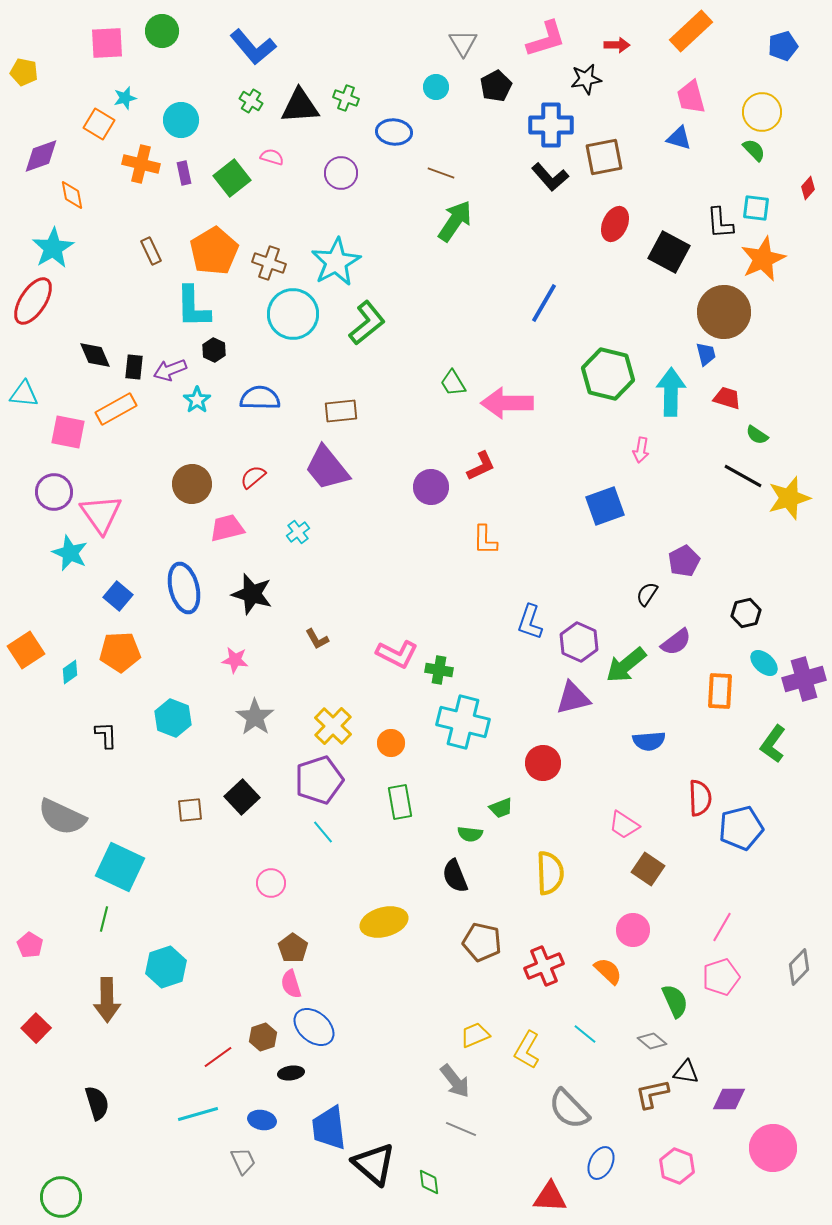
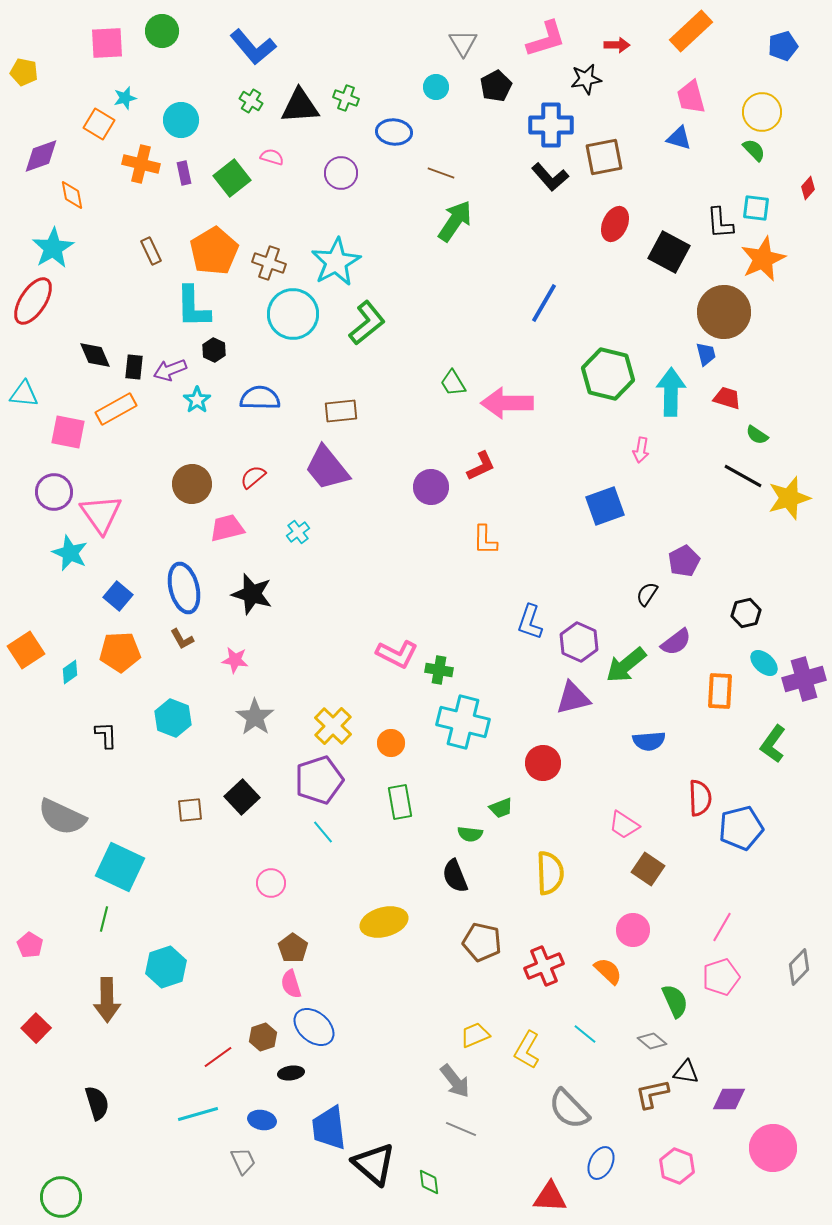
brown L-shape at (317, 639): moved 135 px left
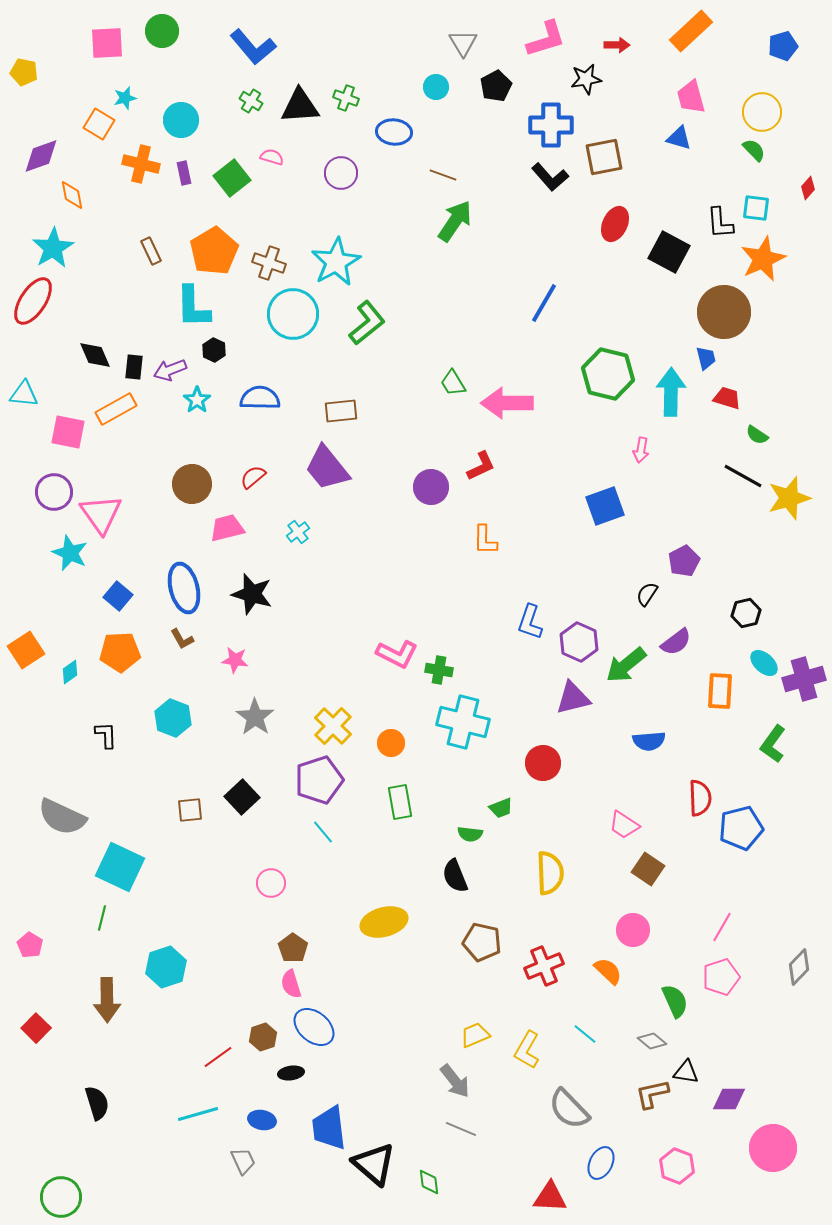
brown line at (441, 173): moved 2 px right, 2 px down
blue trapezoid at (706, 354): moved 4 px down
green line at (104, 919): moved 2 px left, 1 px up
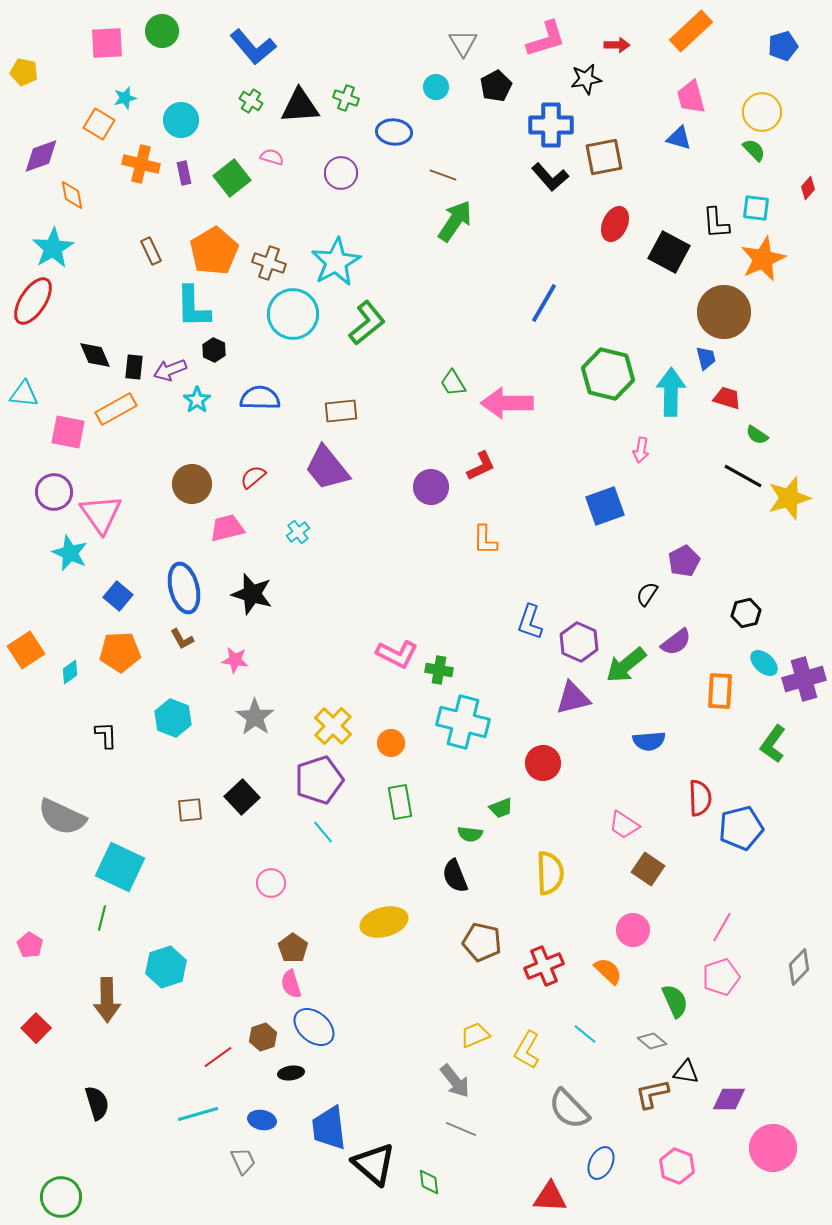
black L-shape at (720, 223): moved 4 px left
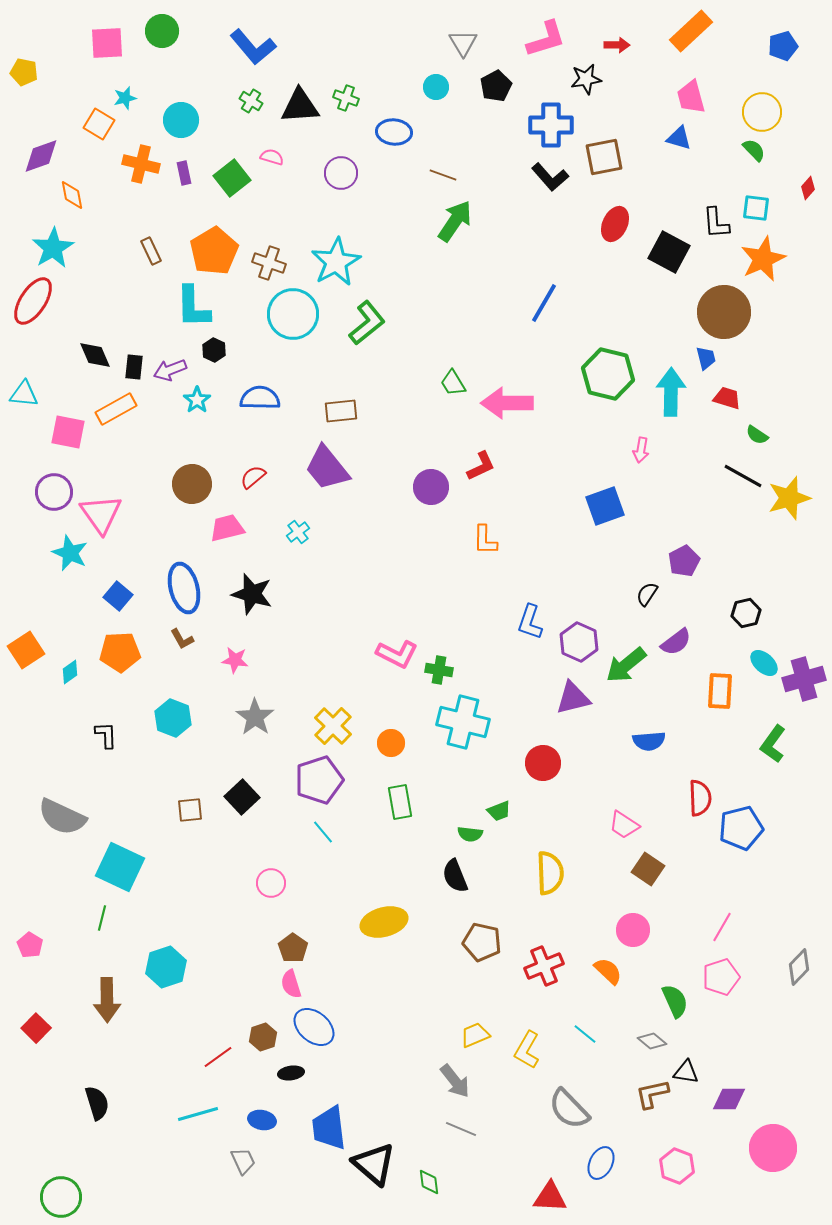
green trapezoid at (501, 808): moved 2 px left, 3 px down
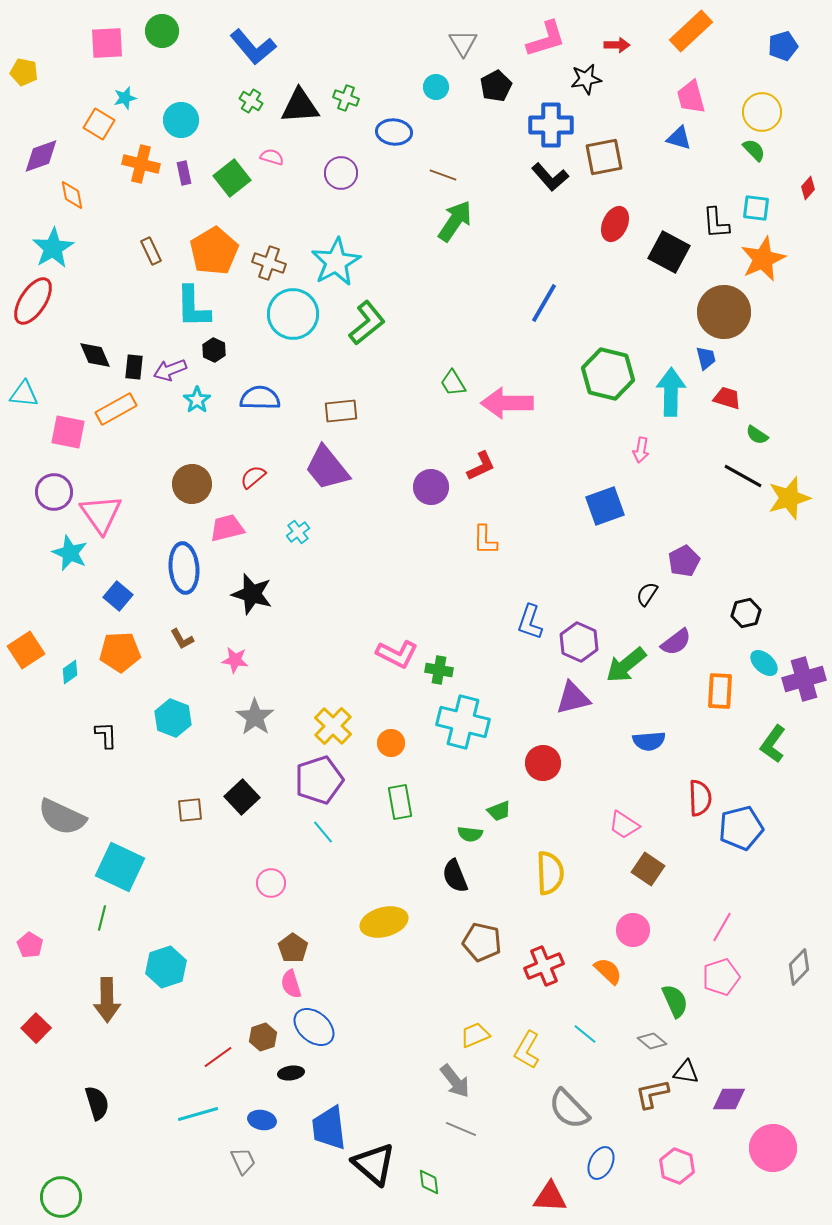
blue ellipse at (184, 588): moved 20 px up; rotated 9 degrees clockwise
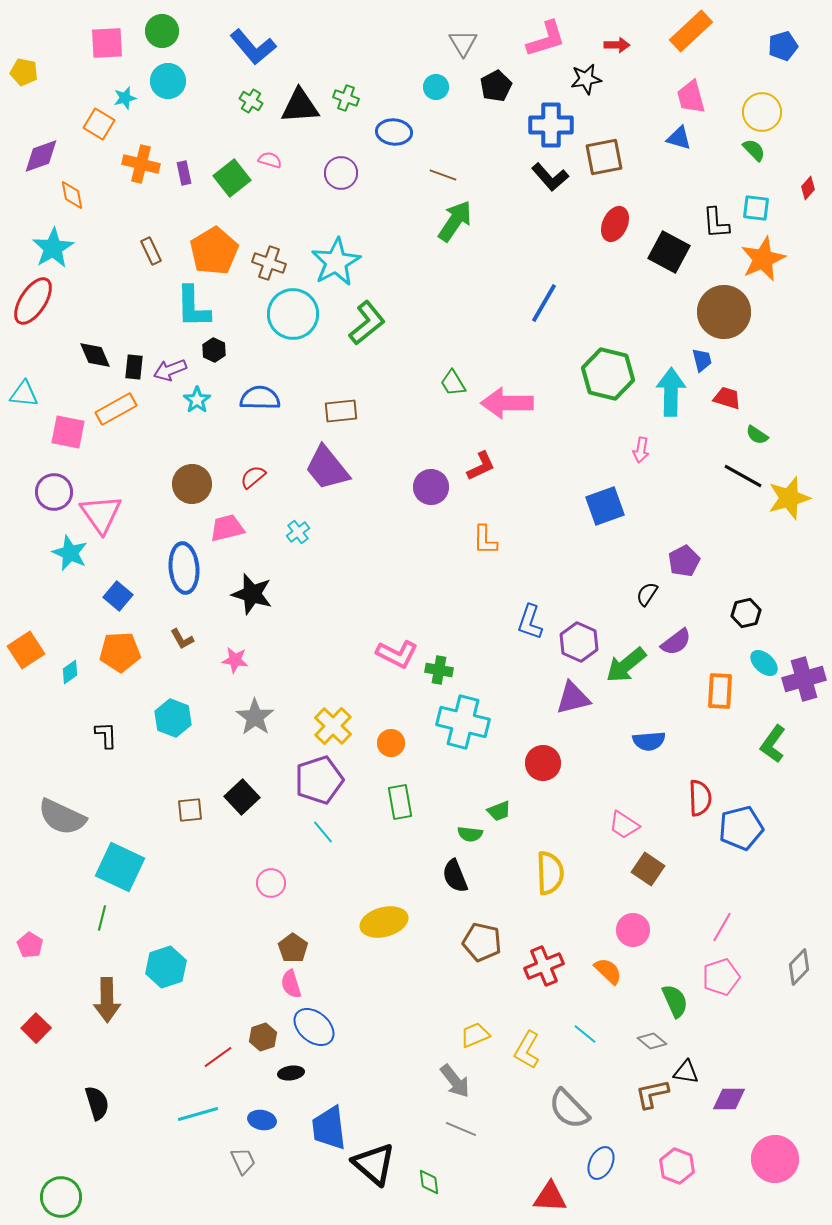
cyan circle at (181, 120): moved 13 px left, 39 px up
pink semicircle at (272, 157): moved 2 px left, 3 px down
blue trapezoid at (706, 358): moved 4 px left, 2 px down
pink circle at (773, 1148): moved 2 px right, 11 px down
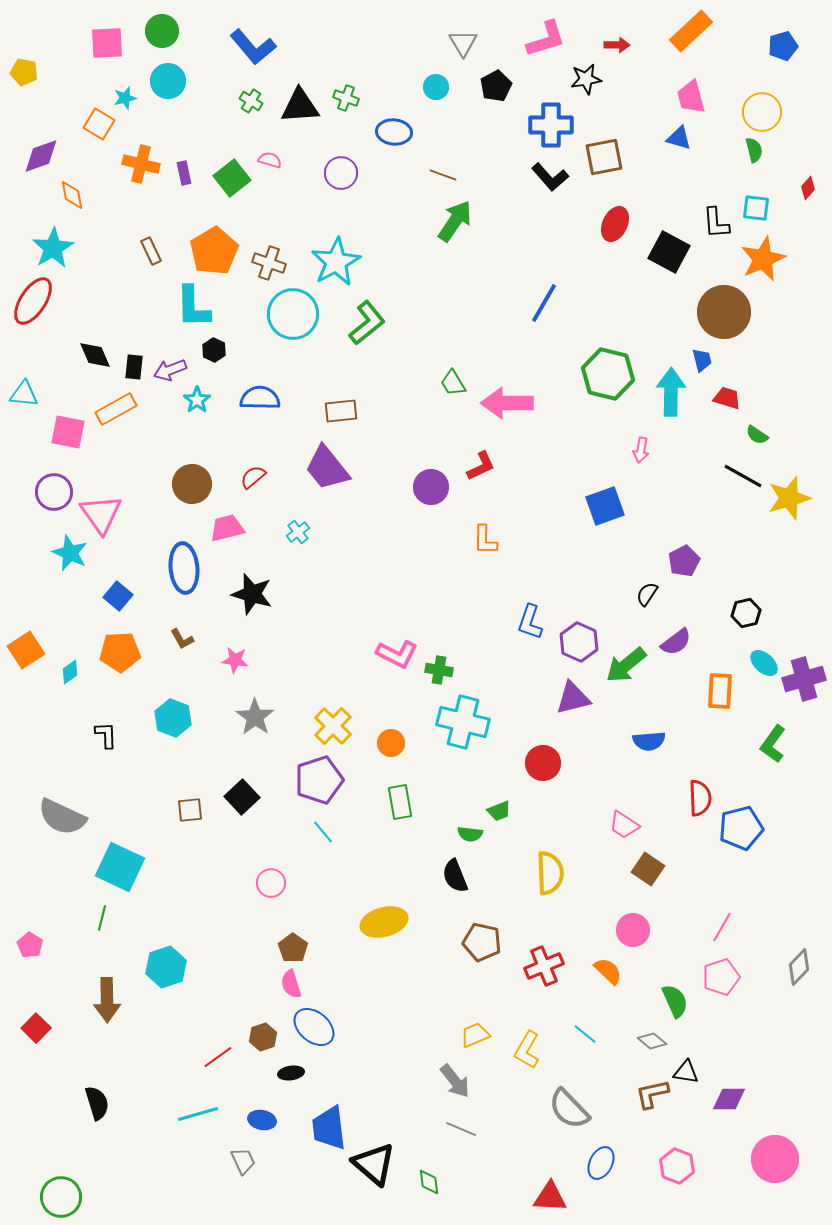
green semicircle at (754, 150): rotated 30 degrees clockwise
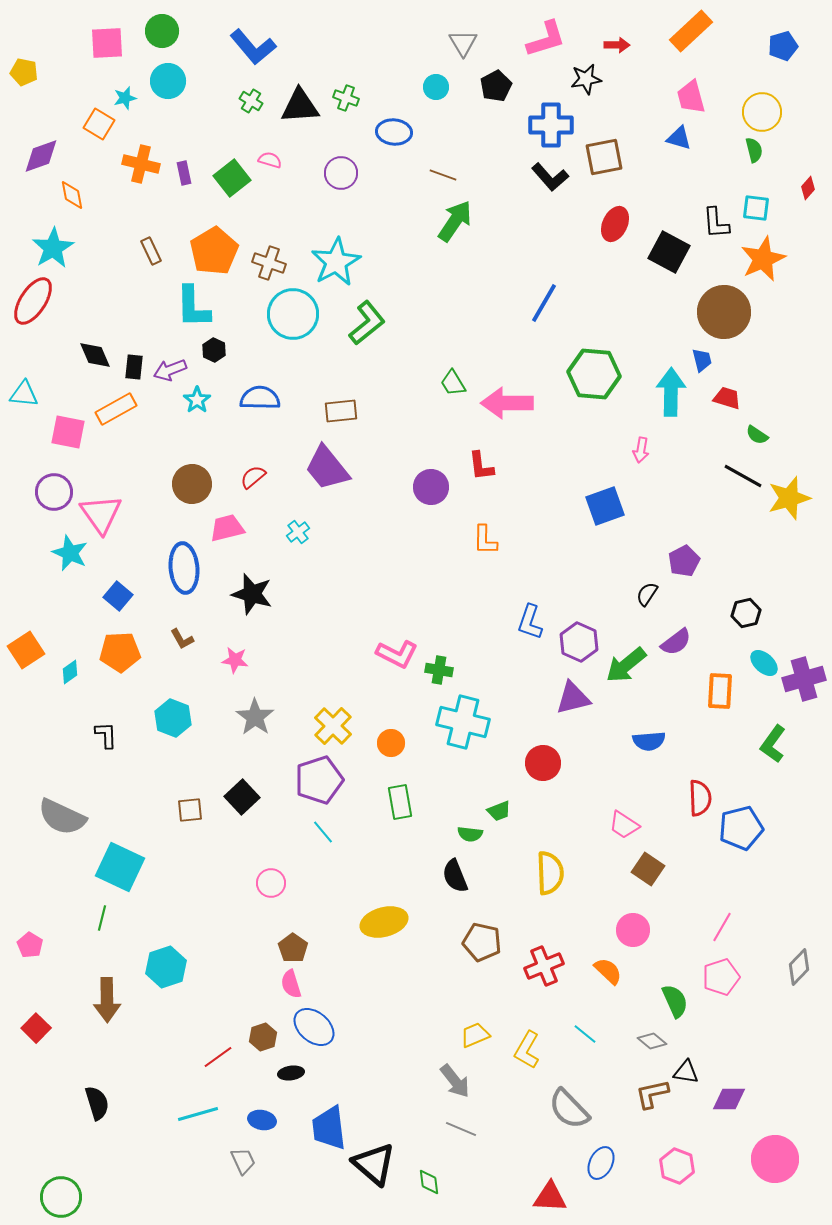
green hexagon at (608, 374): moved 14 px left; rotated 9 degrees counterclockwise
red L-shape at (481, 466): rotated 108 degrees clockwise
